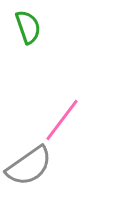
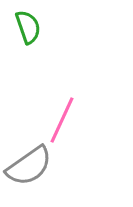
pink line: rotated 12 degrees counterclockwise
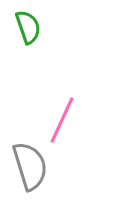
gray semicircle: moved 1 px right; rotated 72 degrees counterclockwise
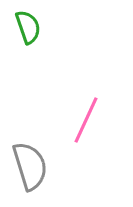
pink line: moved 24 px right
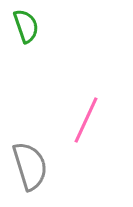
green semicircle: moved 2 px left, 1 px up
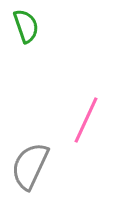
gray semicircle: rotated 138 degrees counterclockwise
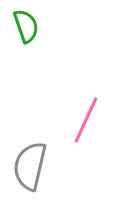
gray semicircle: rotated 12 degrees counterclockwise
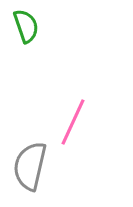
pink line: moved 13 px left, 2 px down
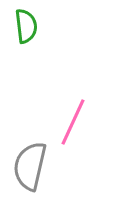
green semicircle: rotated 12 degrees clockwise
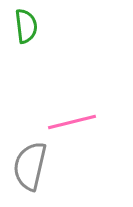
pink line: moved 1 px left; rotated 51 degrees clockwise
